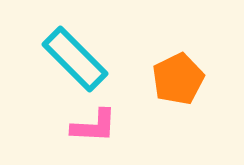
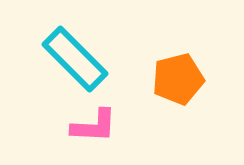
orange pentagon: rotated 12 degrees clockwise
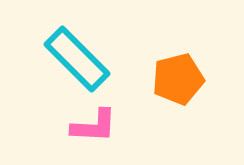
cyan rectangle: moved 2 px right
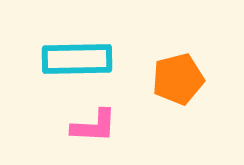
cyan rectangle: rotated 46 degrees counterclockwise
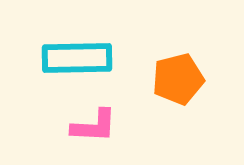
cyan rectangle: moved 1 px up
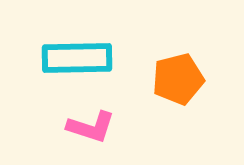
pink L-shape: moved 3 px left, 1 px down; rotated 15 degrees clockwise
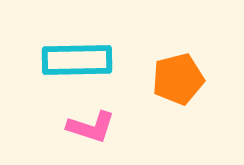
cyan rectangle: moved 2 px down
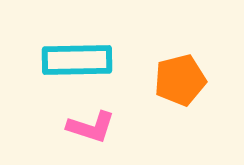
orange pentagon: moved 2 px right, 1 px down
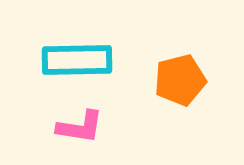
pink L-shape: moved 11 px left; rotated 9 degrees counterclockwise
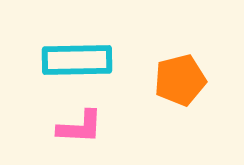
pink L-shape: rotated 6 degrees counterclockwise
